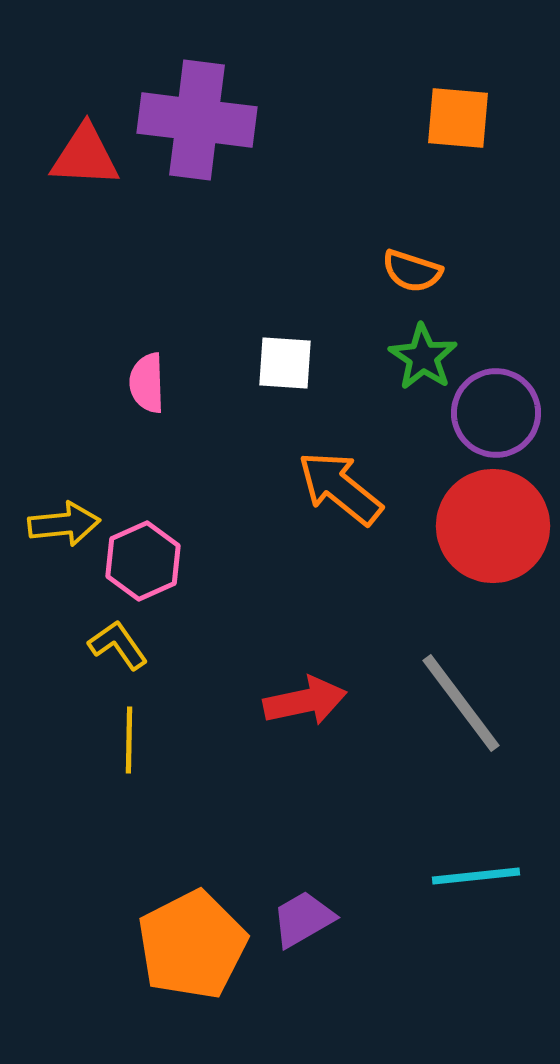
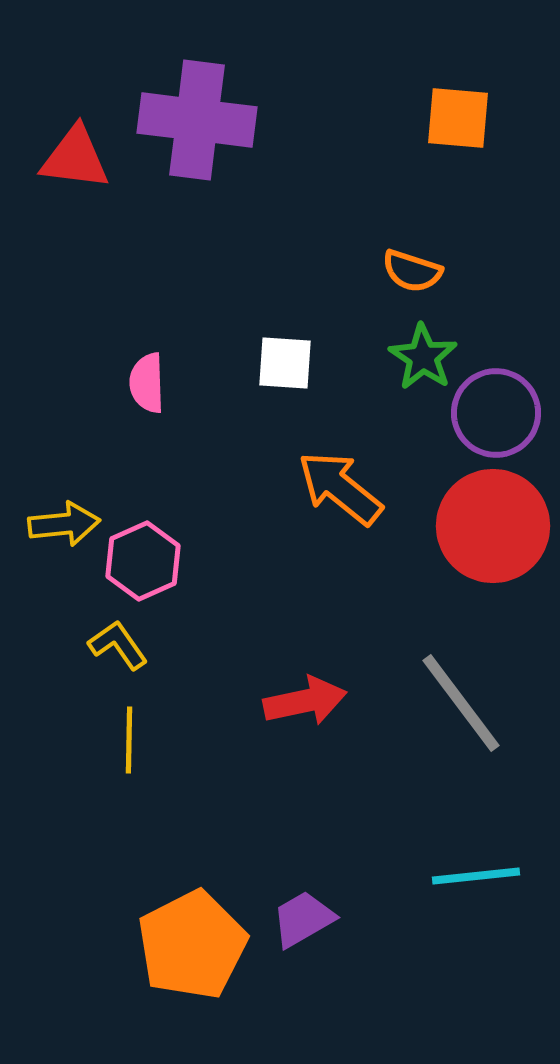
red triangle: moved 10 px left, 2 px down; rotated 4 degrees clockwise
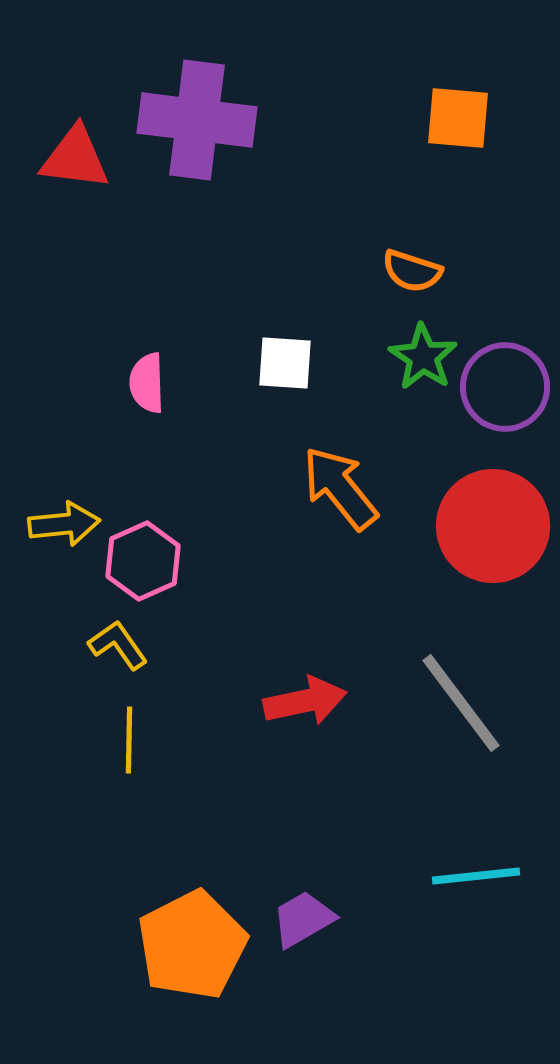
purple circle: moved 9 px right, 26 px up
orange arrow: rotated 12 degrees clockwise
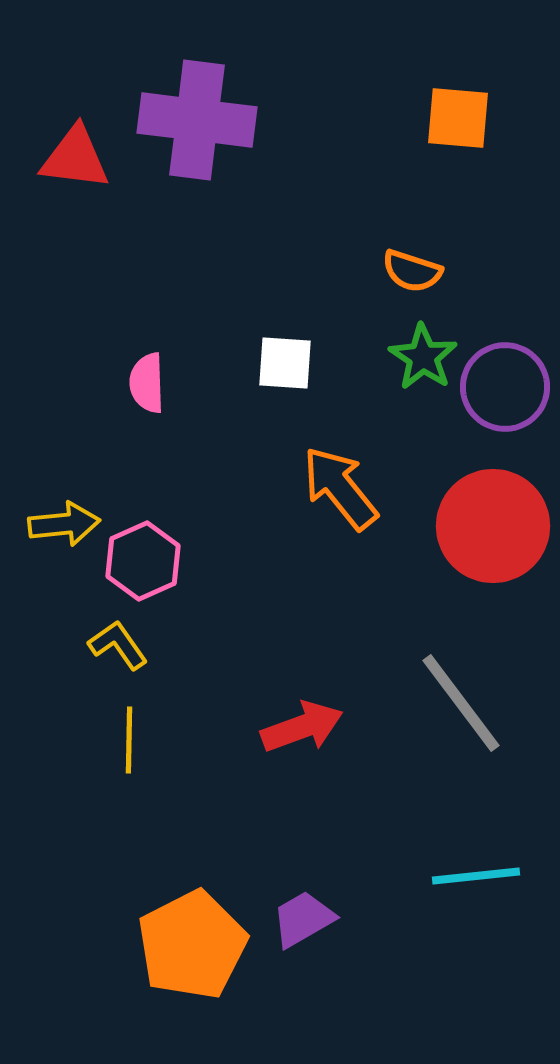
red arrow: moved 3 px left, 26 px down; rotated 8 degrees counterclockwise
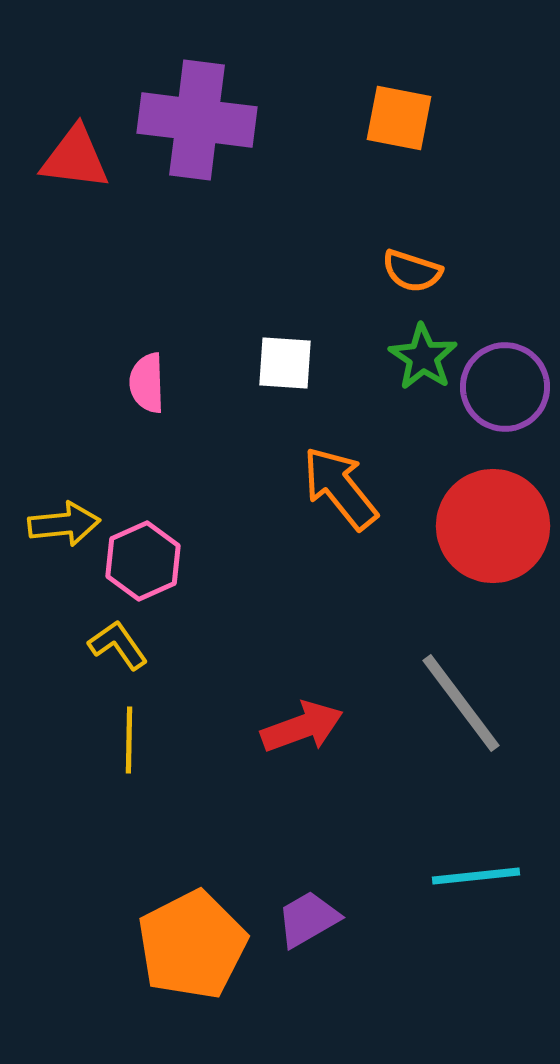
orange square: moved 59 px left; rotated 6 degrees clockwise
purple trapezoid: moved 5 px right
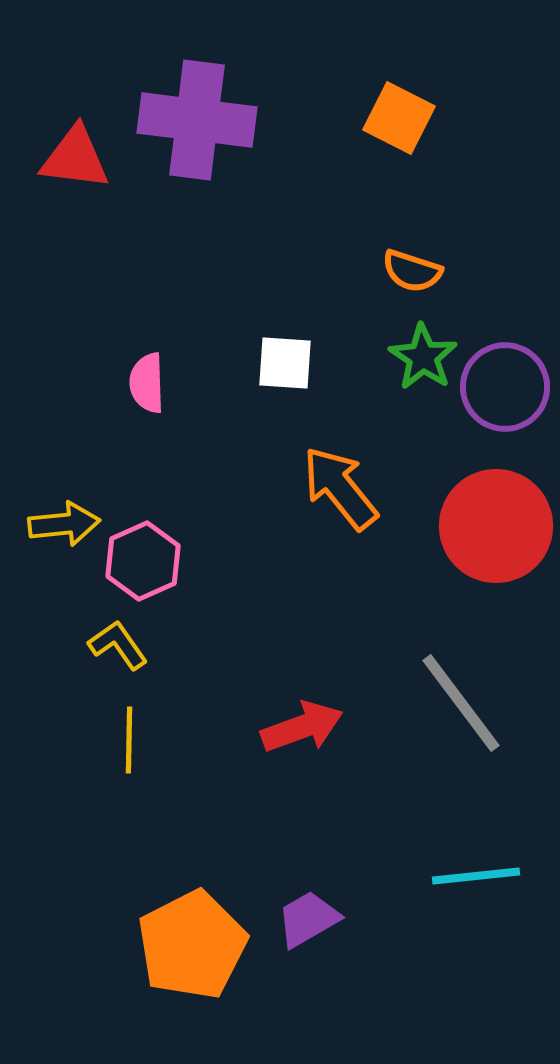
orange square: rotated 16 degrees clockwise
red circle: moved 3 px right
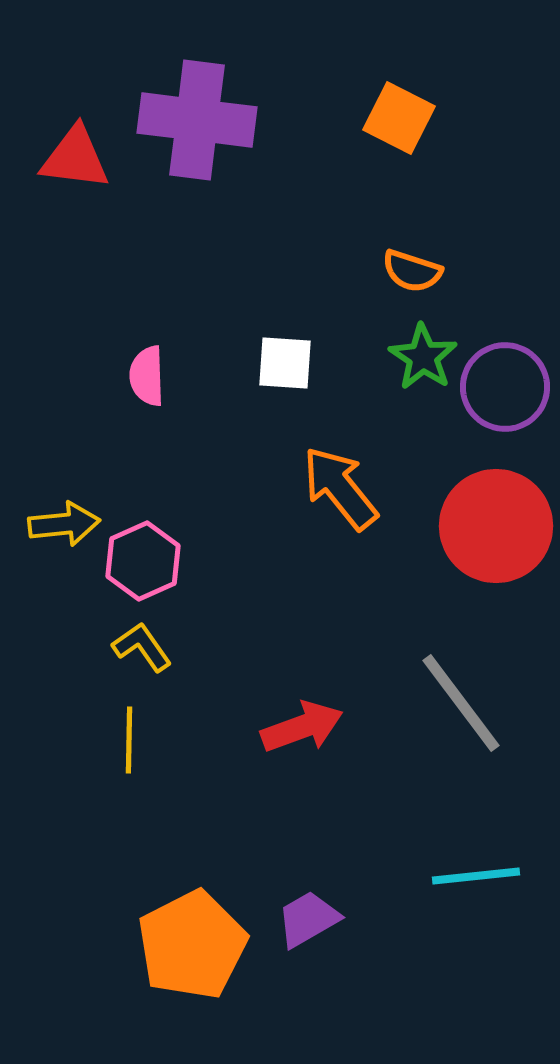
pink semicircle: moved 7 px up
yellow L-shape: moved 24 px right, 2 px down
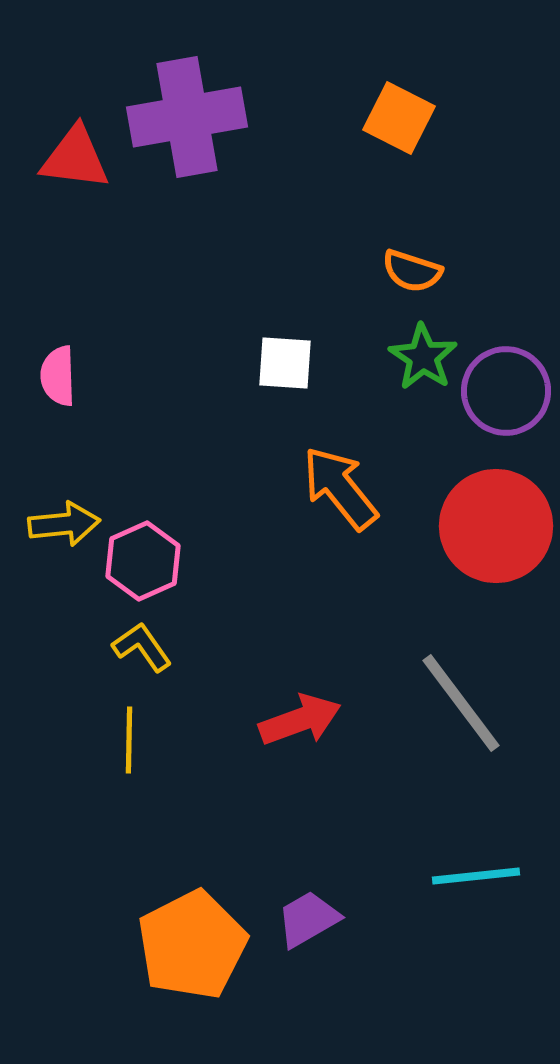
purple cross: moved 10 px left, 3 px up; rotated 17 degrees counterclockwise
pink semicircle: moved 89 px left
purple circle: moved 1 px right, 4 px down
red arrow: moved 2 px left, 7 px up
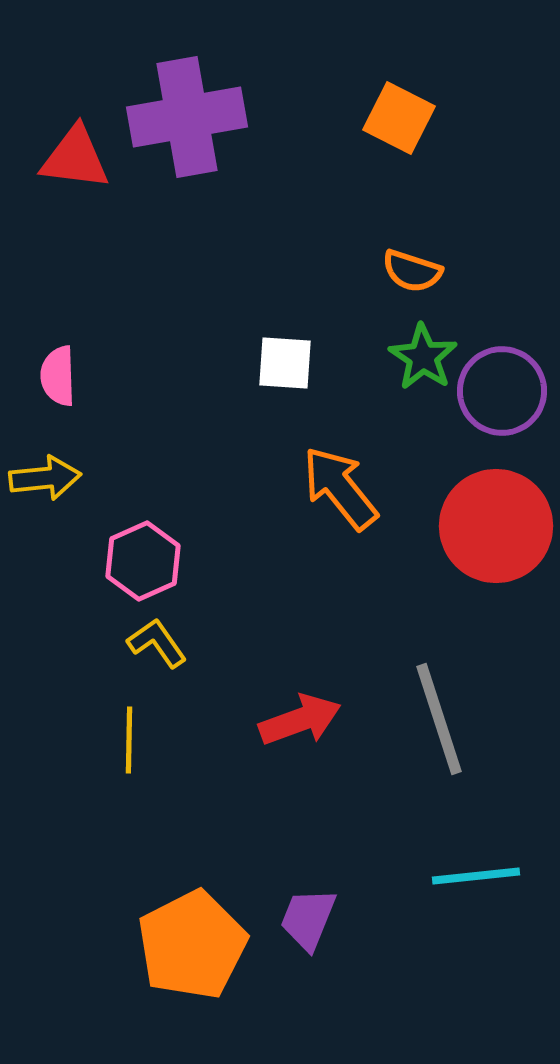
purple circle: moved 4 px left
yellow arrow: moved 19 px left, 46 px up
yellow L-shape: moved 15 px right, 4 px up
gray line: moved 22 px left, 16 px down; rotated 19 degrees clockwise
purple trapezoid: rotated 38 degrees counterclockwise
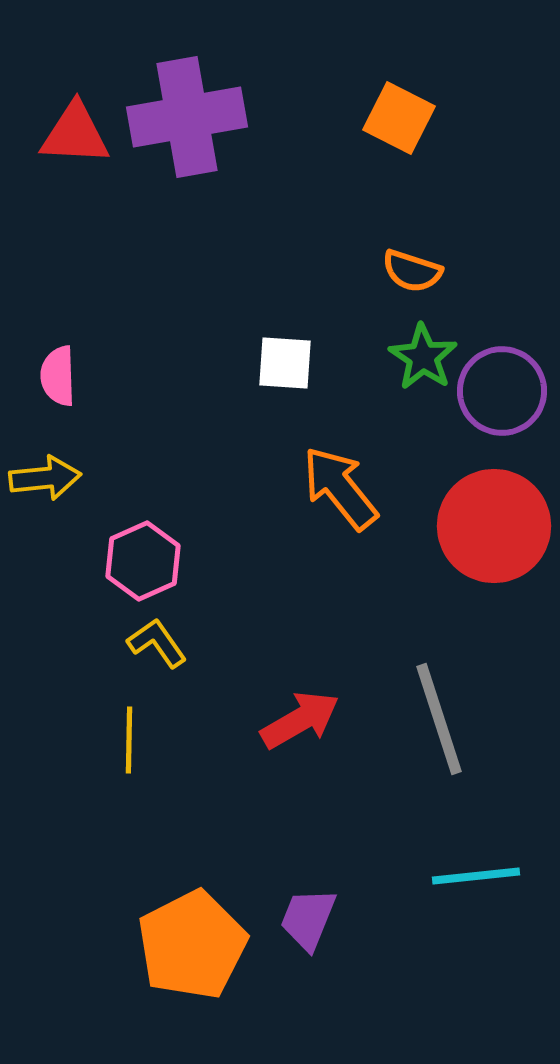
red triangle: moved 24 px up; rotated 4 degrees counterclockwise
red circle: moved 2 px left
red arrow: rotated 10 degrees counterclockwise
